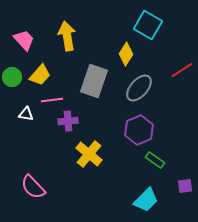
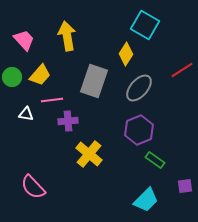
cyan square: moved 3 px left
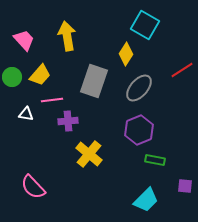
green rectangle: rotated 24 degrees counterclockwise
purple square: rotated 14 degrees clockwise
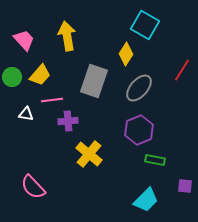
red line: rotated 25 degrees counterclockwise
